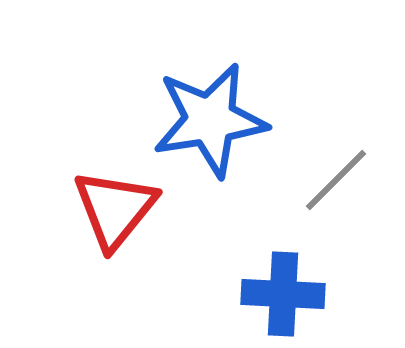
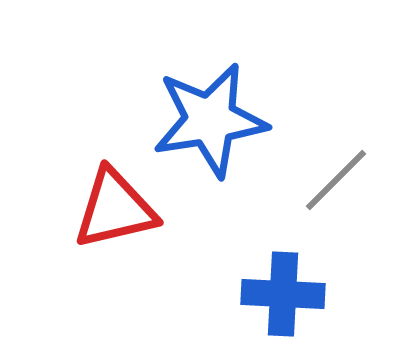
red triangle: rotated 38 degrees clockwise
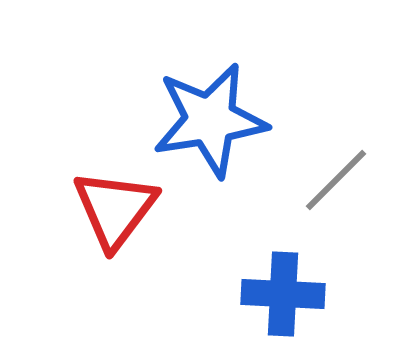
red triangle: rotated 40 degrees counterclockwise
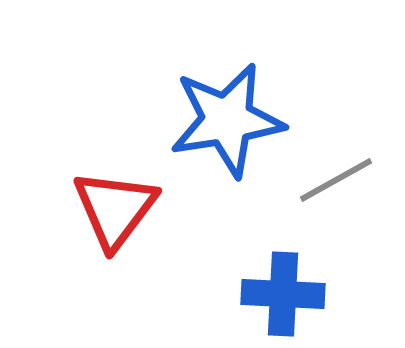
blue star: moved 17 px right
gray line: rotated 16 degrees clockwise
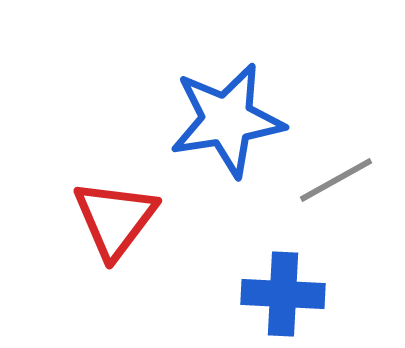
red triangle: moved 10 px down
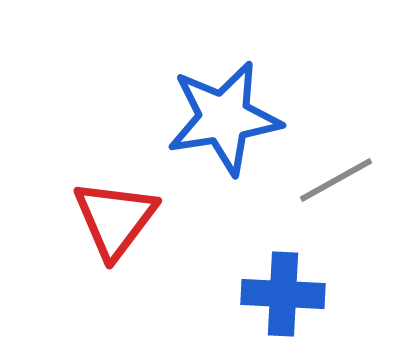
blue star: moved 3 px left, 2 px up
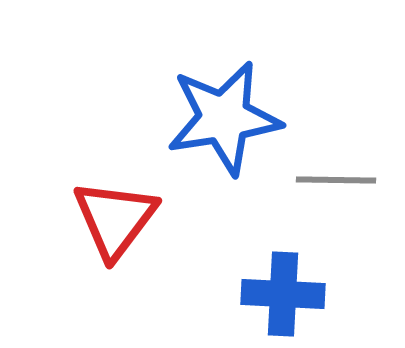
gray line: rotated 30 degrees clockwise
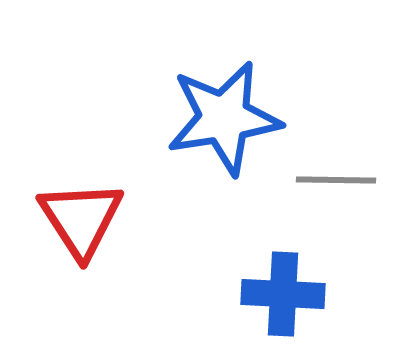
red triangle: moved 34 px left; rotated 10 degrees counterclockwise
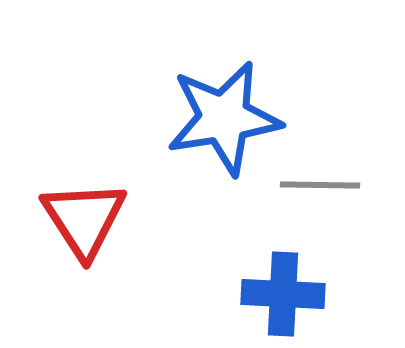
gray line: moved 16 px left, 5 px down
red triangle: moved 3 px right
